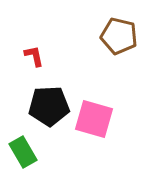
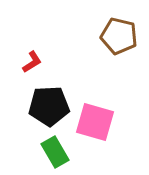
red L-shape: moved 2 px left, 6 px down; rotated 70 degrees clockwise
pink square: moved 1 px right, 3 px down
green rectangle: moved 32 px right
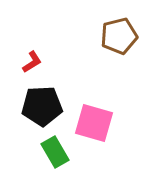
brown pentagon: rotated 27 degrees counterclockwise
black pentagon: moved 7 px left
pink square: moved 1 px left, 1 px down
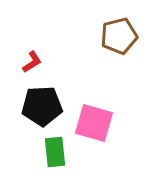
green rectangle: rotated 24 degrees clockwise
